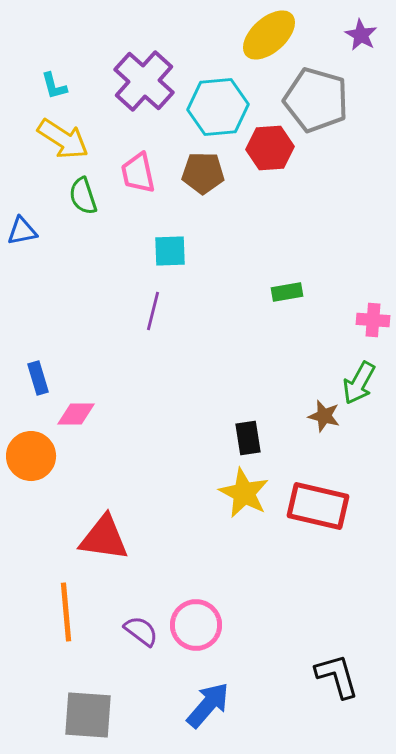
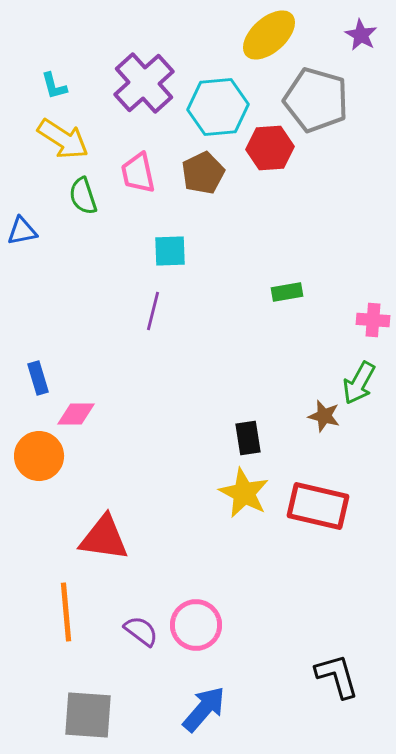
purple cross: moved 2 px down; rotated 6 degrees clockwise
brown pentagon: rotated 27 degrees counterclockwise
orange circle: moved 8 px right
blue arrow: moved 4 px left, 4 px down
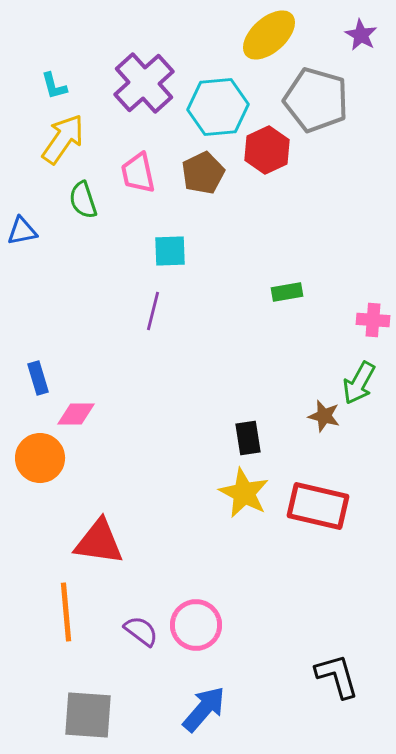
yellow arrow: rotated 88 degrees counterclockwise
red hexagon: moved 3 px left, 2 px down; rotated 21 degrees counterclockwise
green semicircle: moved 4 px down
orange circle: moved 1 px right, 2 px down
red triangle: moved 5 px left, 4 px down
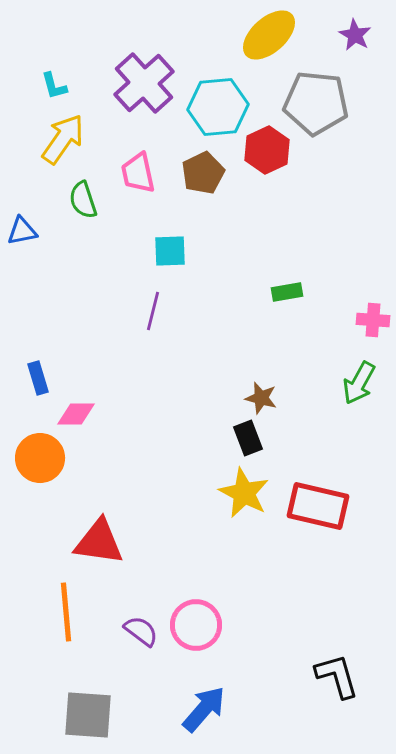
purple star: moved 6 px left
gray pentagon: moved 3 px down; rotated 10 degrees counterclockwise
brown star: moved 63 px left, 18 px up
black rectangle: rotated 12 degrees counterclockwise
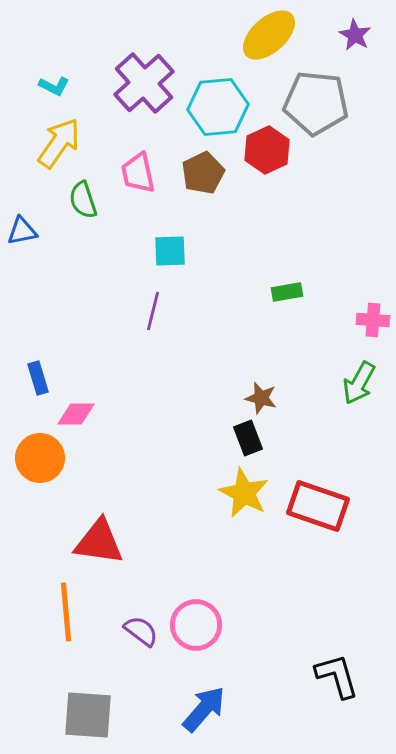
cyan L-shape: rotated 48 degrees counterclockwise
yellow arrow: moved 4 px left, 4 px down
red rectangle: rotated 6 degrees clockwise
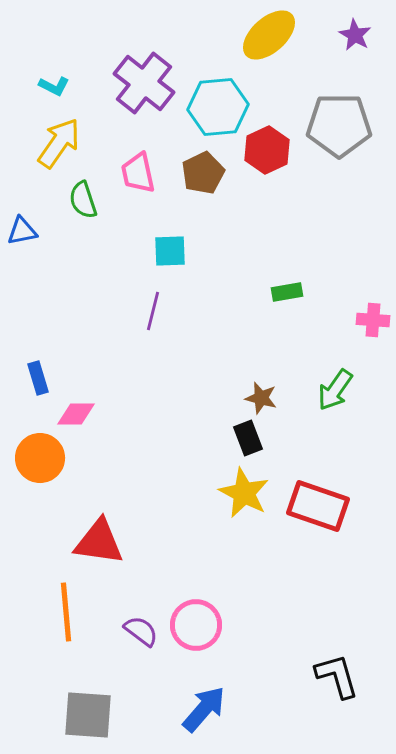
purple cross: rotated 10 degrees counterclockwise
gray pentagon: moved 23 px right, 22 px down; rotated 6 degrees counterclockwise
green arrow: moved 24 px left, 7 px down; rotated 6 degrees clockwise
